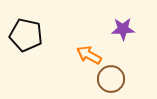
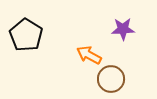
black pentagon: rotated 20 degrees clockwise
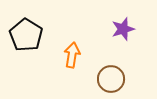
purple star: rotated 15 degrees counterclockwise
orange arrow: moved 17 px left; rotated 70 degrees clockwise
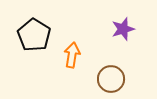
black pentagon: moved 8 px right
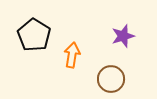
purple star: moved 7 px down
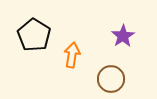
purple star: rotated 15 degrees counterclockwise
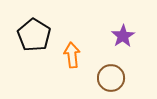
orange arrow: rotated 15 degrees counterclockwise
brown circle: moved 1 px up
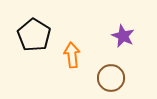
purple star: rotated 15 degrees counterclockwise
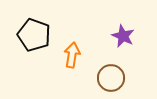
black pentagon: rotated 12 degrees counterclockwise
orange arrow: rotated 15 degrees clockwise
